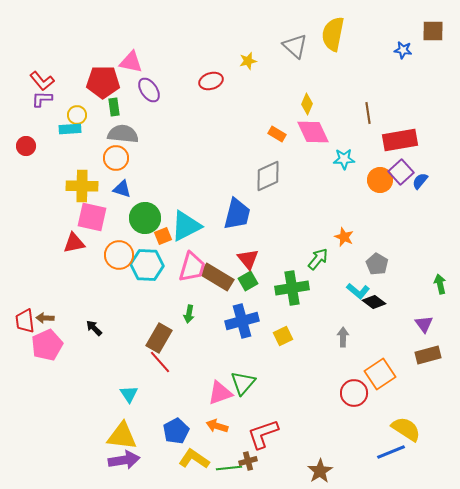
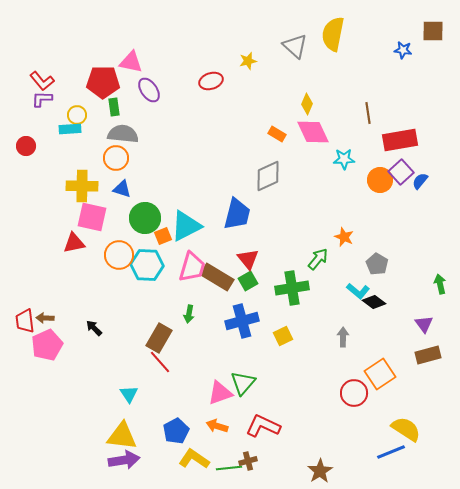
red L-shape at (263, 434): moved 8 px up; rotated 44 degrees clockwise
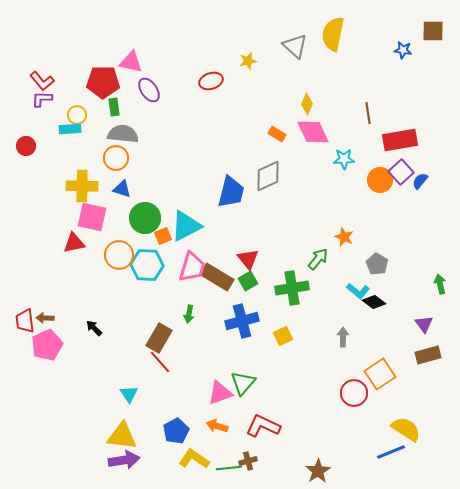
blue trapezoid at (237, 214): moved 6 px left, 22 px up
brown star at (320, 471): moved 2 px left
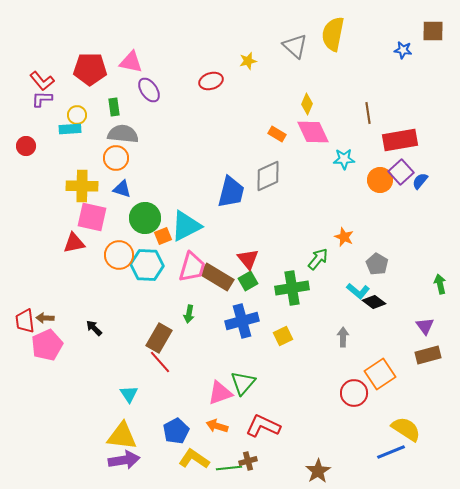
red pentagon at (103, 82): moved 13 px left, 13 px up
purple triangle at (424, 324): moved 1 px right, 2 px down
